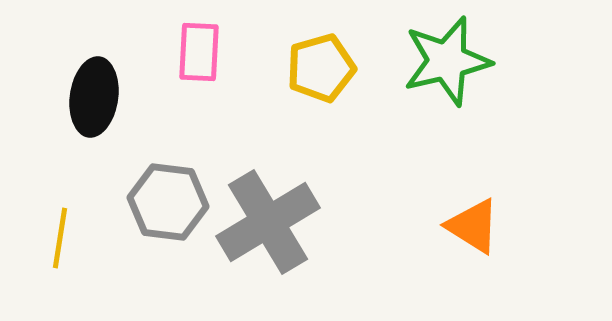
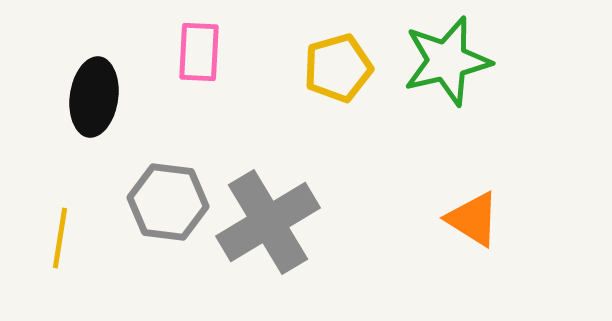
yellow pentagon: moved 17 px right
orange triangle: moved 7 px up
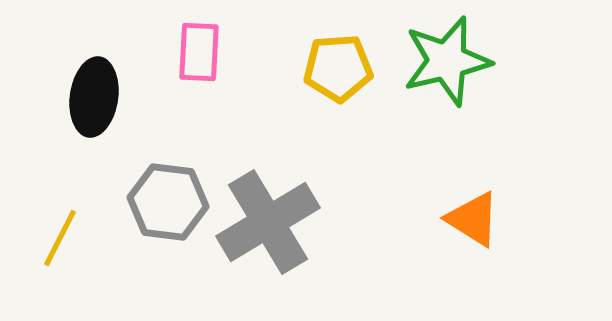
yellow pentagon: rotated 12 degrees clockwise
yellow line: rotated 18 degrees clockwise
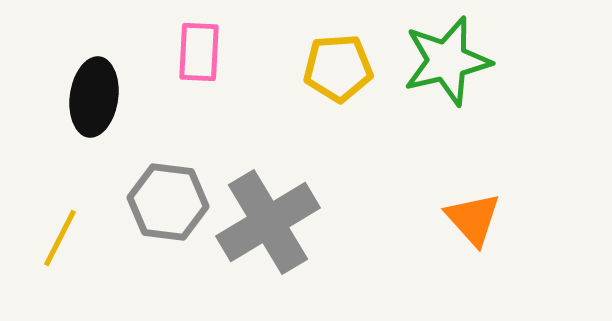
orange triangle: rotated 16 degrees clockwise
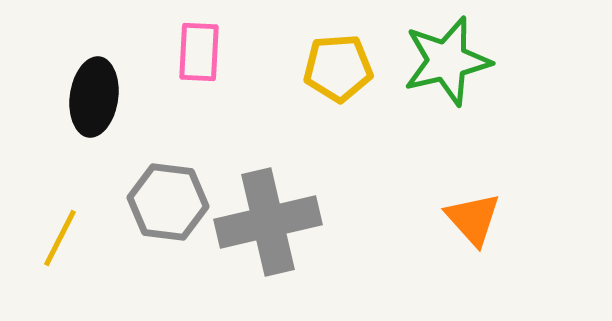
gray cross: rotated 18 degrees clockwise
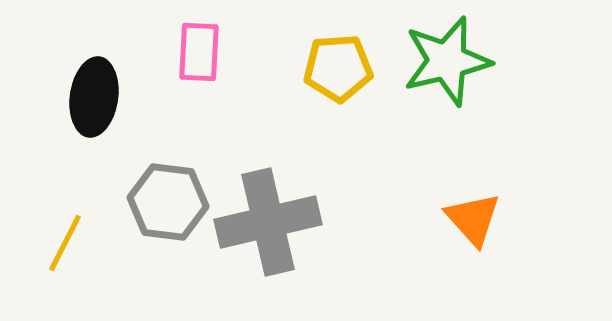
yellow line: moved 5 px right, 5 px down
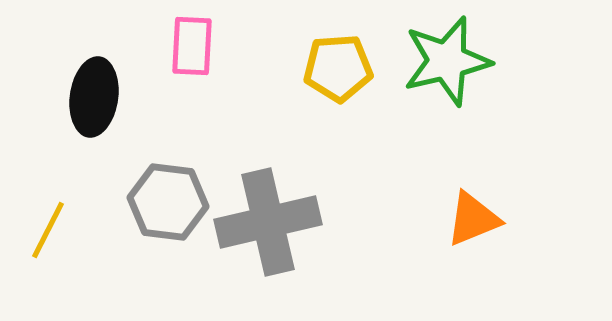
pink rectangle: moved 7 px left, 6 px up
orange triangle: rotated 50 degrees clockwise
yellow line: moved 17 px left, 13 px up
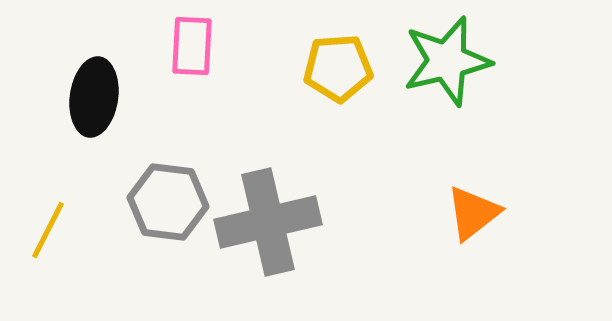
orange triangle: moved 6 px up; rotated 16 degrees counterclockwise
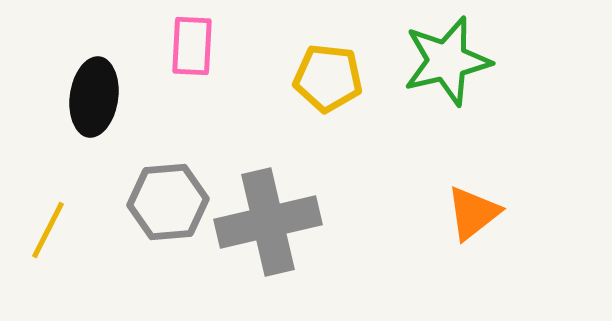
yellow pentagon: moved 10 px left, 10 px down; rotated 10 degrees clockwise
gray hexagon: rotated 12 degrees counterclockwise
